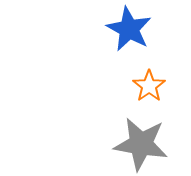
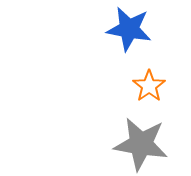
blue star: rotated 18 degrees counterclockwise
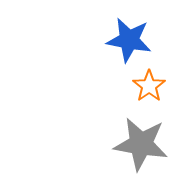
blue star: moved 11 px down
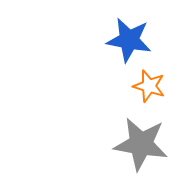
orange star: rotated 20 degrees counterclockwise
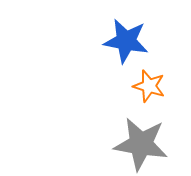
blue star: moved 3 px left, 1 px down
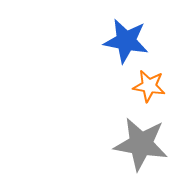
orange star: rotated 8 degrees counterclockwise
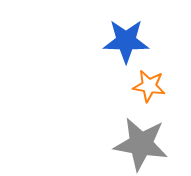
blue star: rotated 9 degrees counterclockwise
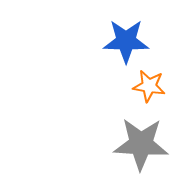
gray star: rotated 6 degrees counterclockwise
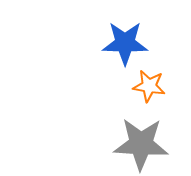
blue star: moved 1 px left, 2 px down
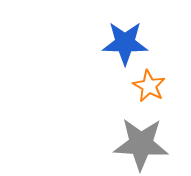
orange star: rotated 20 degrees clockwise
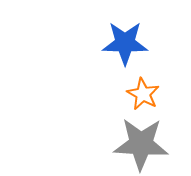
orange star: moved 6 px left, 8 px down
